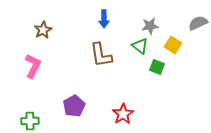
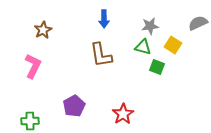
green triangle: moved 3 px right, 1 px down; rotated 24 degrees counterclockwise
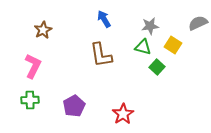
blue arrow: rotated 150 degrees clockwise
green square: rotated 21 degrees clockwise
green cross: moved 21 px up
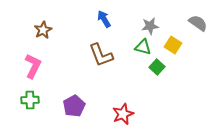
gray semicircle: rotated 60 degrees clockwise
brown L-shape: rotated 12 degrees counterclockwise
red star: rotated 10 degrees clockwise
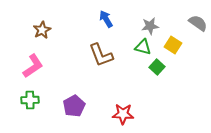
blue arrow: moved 2 px right
brown star: moved 1 px left
pink L-shape: rotated 30 degrees clockwise
red star: rotated 25 degrees clockwise
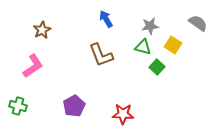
green cross: moved 12 px left, 6 px down; rotated 18 degrees clockwise
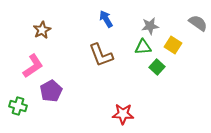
green triangle: rotated 18 degrees counterclockwise
purple pentagon: moved 23 px left, 15 px up
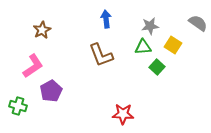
blue arrow: rotated 24 degrees clockwise
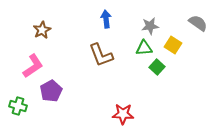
green triangle: moved 1 px right, 1 px down
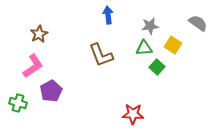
blue arrow: moved 2 px right, 4 px up
brown star: moved 3 px left, 4 px down
green cross: moved 3 px up
red star: moved 10 px right
